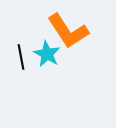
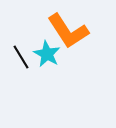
black line: rotated 20 degrees counterclockwise
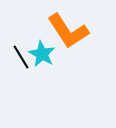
cyan star: moved 5 px left
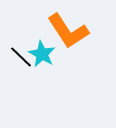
black line: rotated 15 degrees counterclockwise
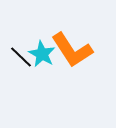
orange L-shape: moved 4 px right, 19 px down
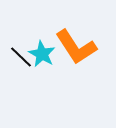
orange L-shape: moved 4 px right, 3 px up
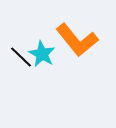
orange L-shape: moved 1 px right, 7 px up; rotated 6 degrees counterclockwise
